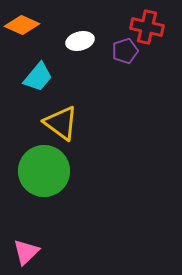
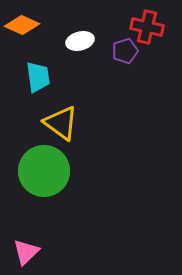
cyan trapezoid: rotated 48 degrees counterclockwise
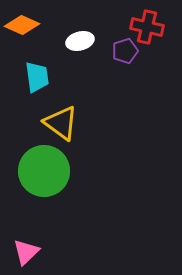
cyan trapezoid: moved 1 px left
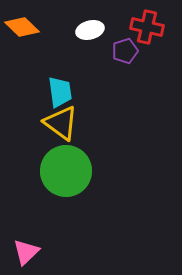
orange diamond: moved 2 px down; rotated 20 degrees clockwise
white ellipse: moved 10 px right, 11 px up
cyan trapezoid: moved 23 px right, 15 px down
green circle: moved 22 px right
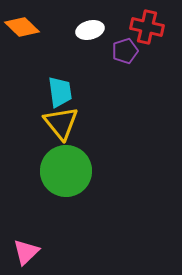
yellow triangle: rotated 15 degrees clockwise
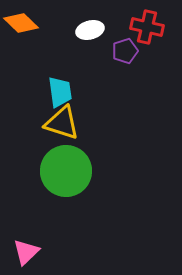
orange diamond: moved 1 px left, 4 px up
yellow triangle: moved 1 px right; rotated 33 degrees counterclockwise
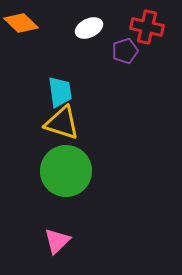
white ellipse: moved 1 px left, 2 px up; rotated 12 degrees counterclockwise
pink triangle: moved 31 px right, 11 px up
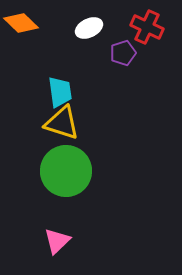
red cross: rotated 12 degrees clockwise
purple pentagon: moved 2 px left, 2 px down
